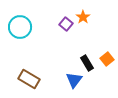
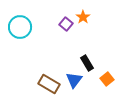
orange square: moved 20 px down
brown rectangle: moved 20 px right, 5 px down
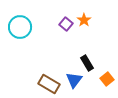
orange star: moved 1 px right, 3 px down
